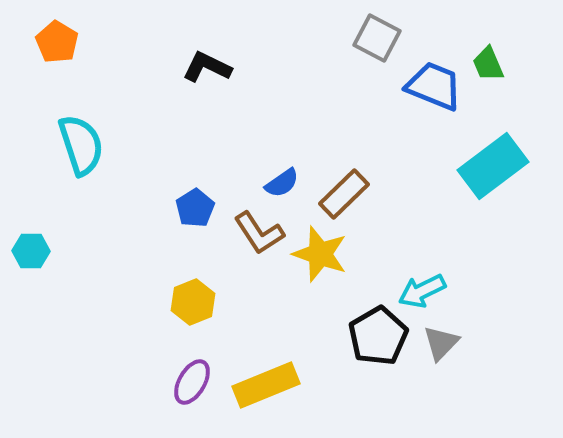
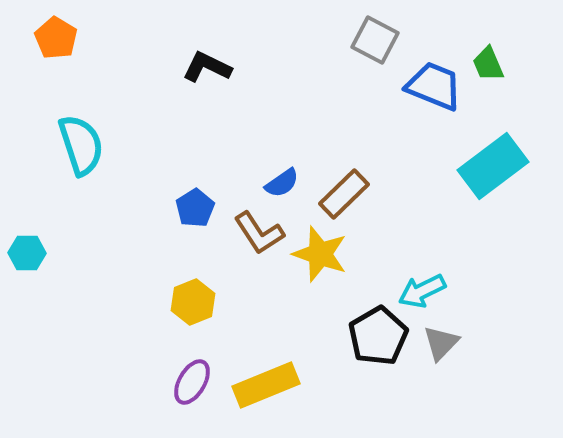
gray square: moved 2 px left, 2 px down
orange pentagon: moved 1 px left, 4 px up
cyan hexagon: moved 4 px left, 2 px down
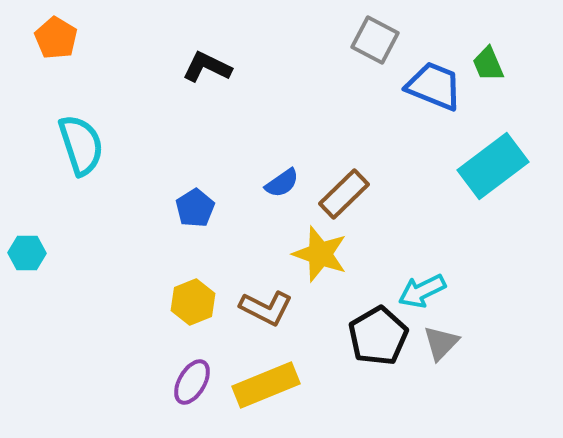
brown L-shape: moved 7 px right, 75 px down; rotated 30 degrees counterclockwise
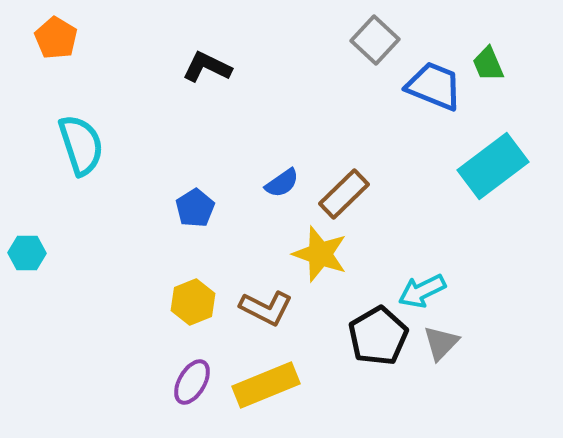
gray square: rotated 15 degrees clockwise
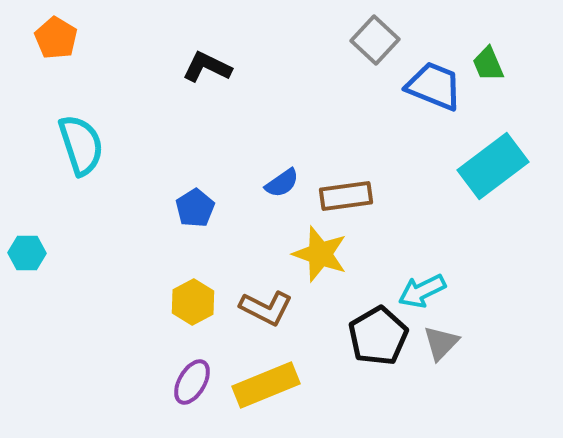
brown rectangle: moved 2 px right, 2 px down; rotated 36 degrees clockwise
yellow hexagon: rotated 6 degrees counterclockwise
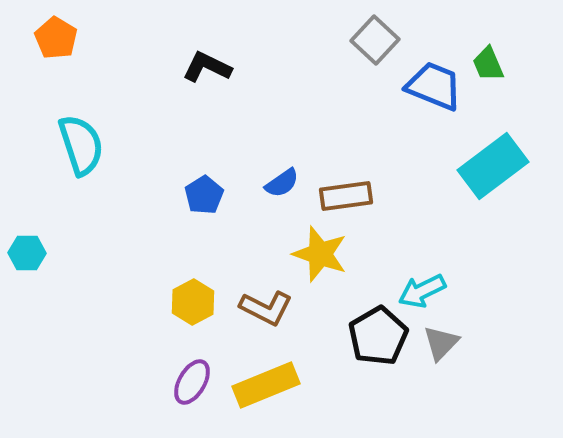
blue pentagon: moved 9 px right, 13 px up
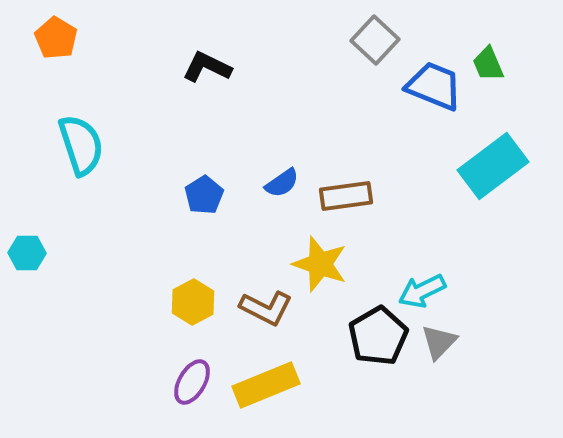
yellow star: moved 10 px down
gray triangle: moved 2 px left, 1 px up
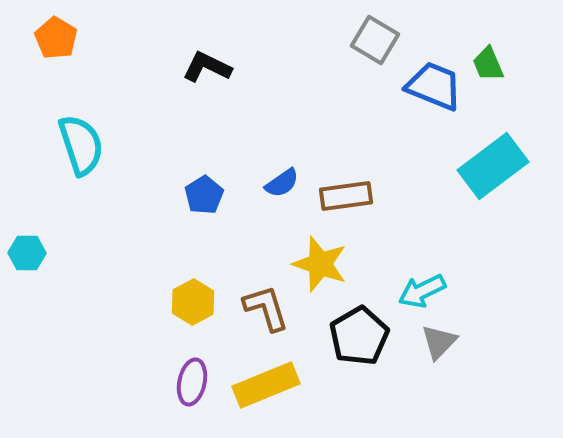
gray square: rotated 12 degrees counterclockwise
brown L-shape: rotated 134 degrees counterclockwise
black pentagon: moved 19 px left
purple ellipse: rotated 18 degrees counterclockwise
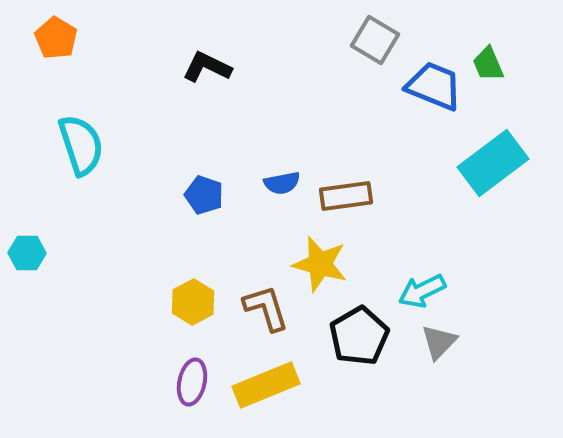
cyan rectangle: moved 3 px up
blue semicircle: rotated 24 degrees clockwise
blue pentagon: rotated 21 degrees counterclockwise
yellow star: rotated 4 degrees counterclockwise
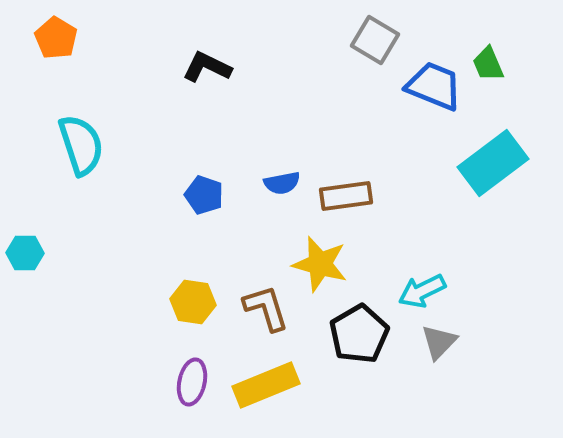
cyan hexagon: moved 2 px left
yellow hexagon: rotated 24 degrees counterclockwise
black pentagon: moved 2 px up
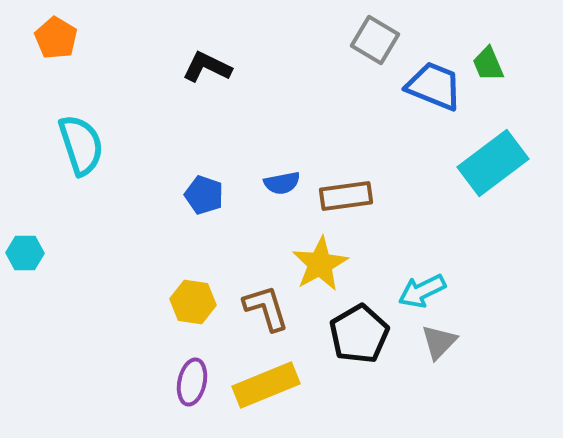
yellow star: rotated 28 degrees clockwise
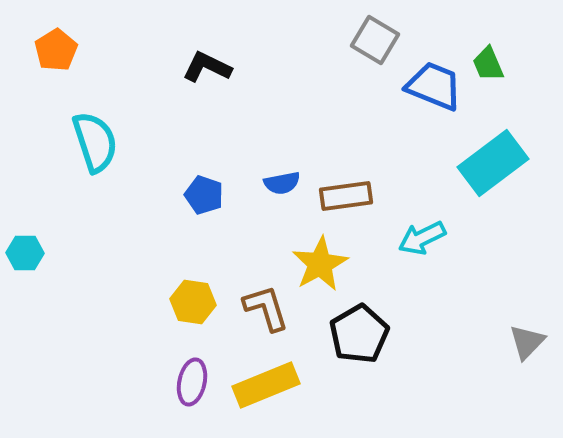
orange pentagon: moved 12 px down; rotated 9 degrees clockwise
cyan semicircle: moved 14 px right, 3 px up
cyan arrow: moved 53 px up
gray triangle: moved 88 px right
